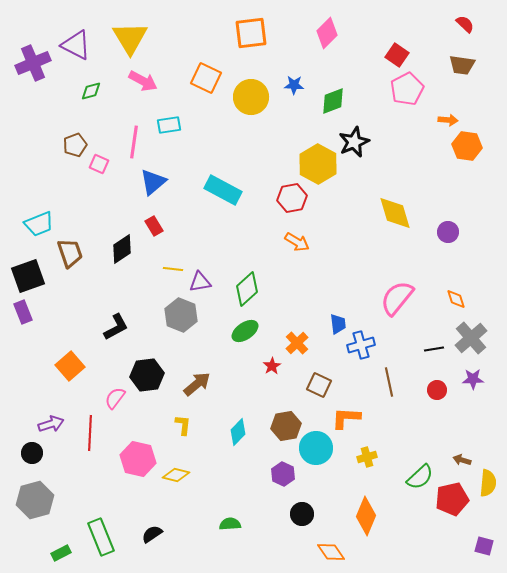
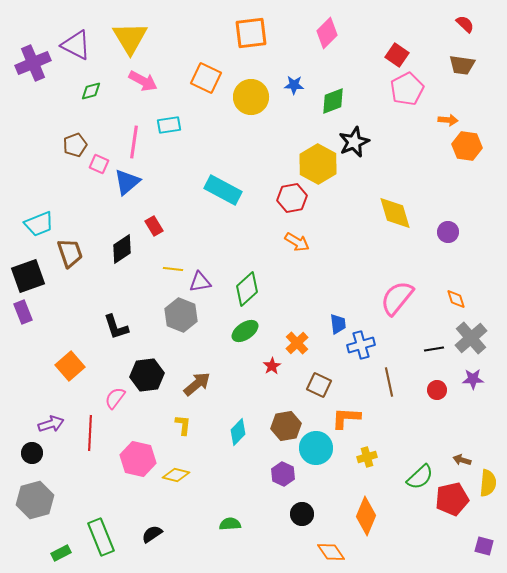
blue triangle at (153, 182): moved 26 px left
black L-shape at (116, 327): rotated 100 degrees clockwise
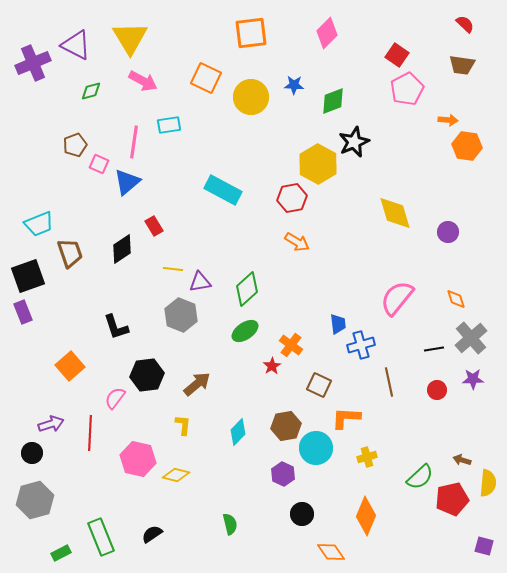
orange cross at (297, 343): moved 6 px left, 2 px down; rotated 10 degrees counterclockwise
green semicircle at (230, 524): rotated 80 degrees clockwise
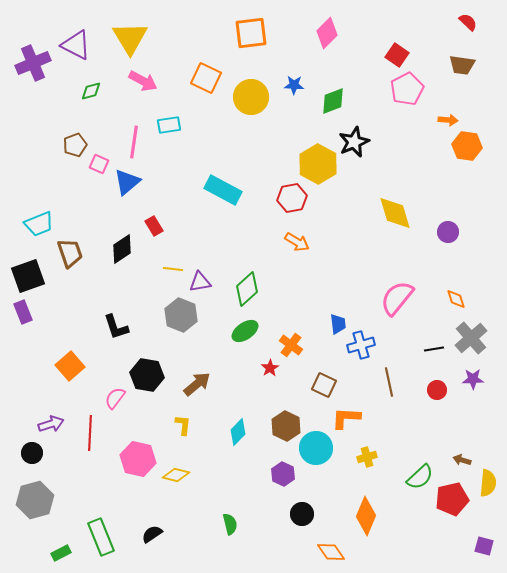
red semicircle at (465, 24): moved 3 px right, 2 px up
red star at (272, 366): moved 2 px left, 2 px down
black hexagon at (147, 375): rotated 16 degrees clockwise
brown square at (319, 385): moved 5 px right
brown hexagon at (286, 426): rotated 24 degrees counterclockwise
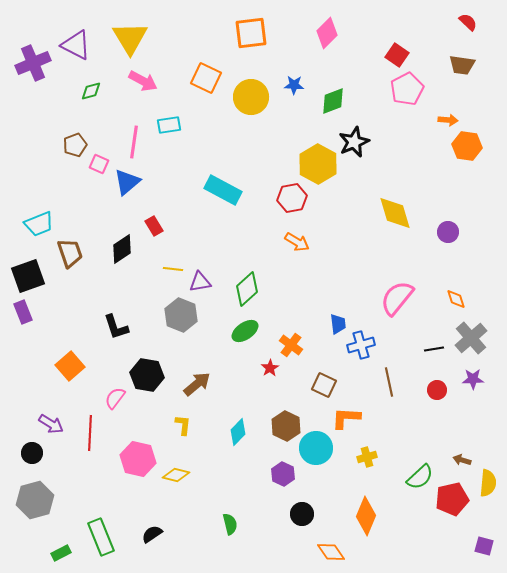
purple arrow at (51, 424): rotated 50 degrees clockwise
